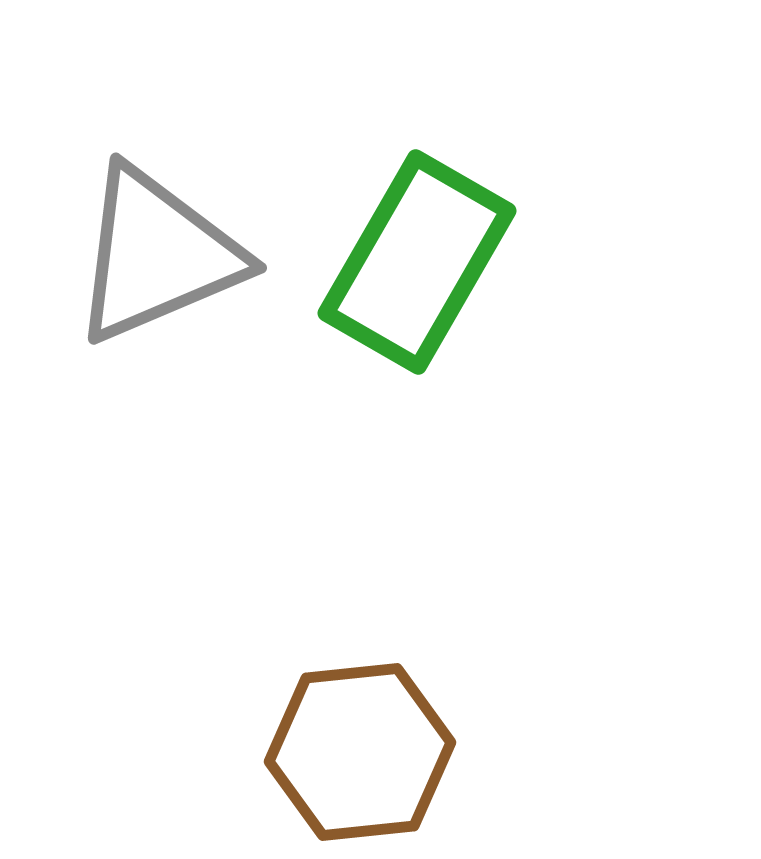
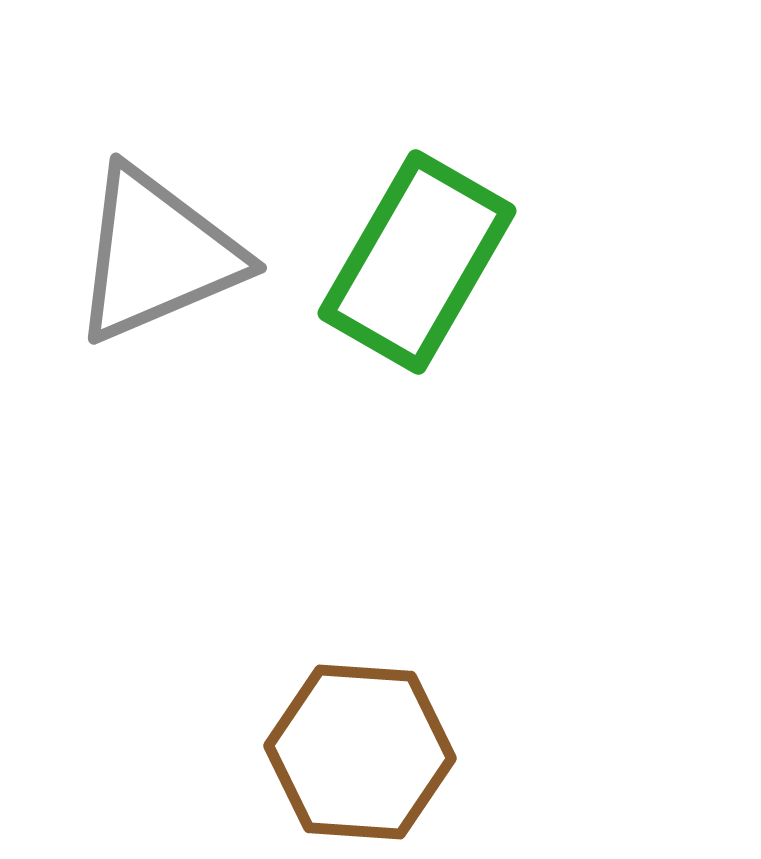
brown hexagon: rotated 10 degrees clockwise
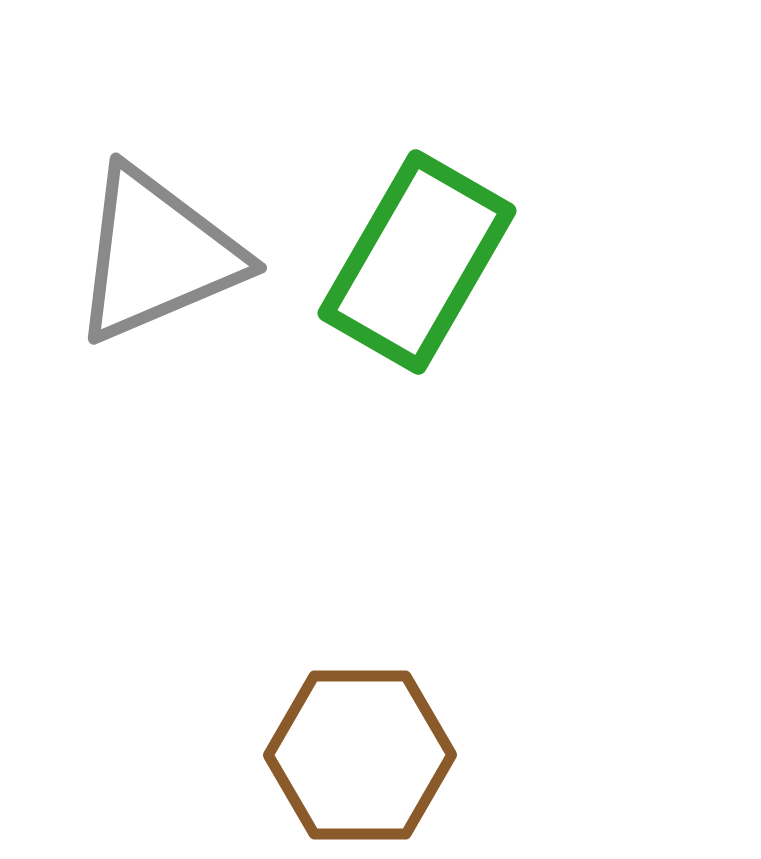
brown hexagon: moved 3 px down; rotated 4 degrees counterclockwise
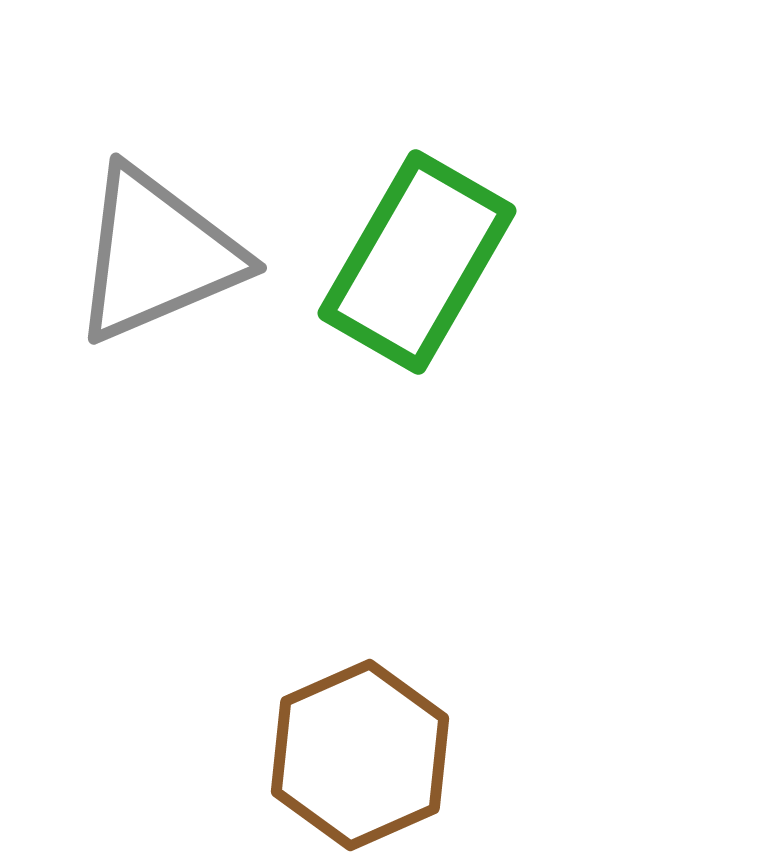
brown hexagon: rotated 24 degrees counterclockwise
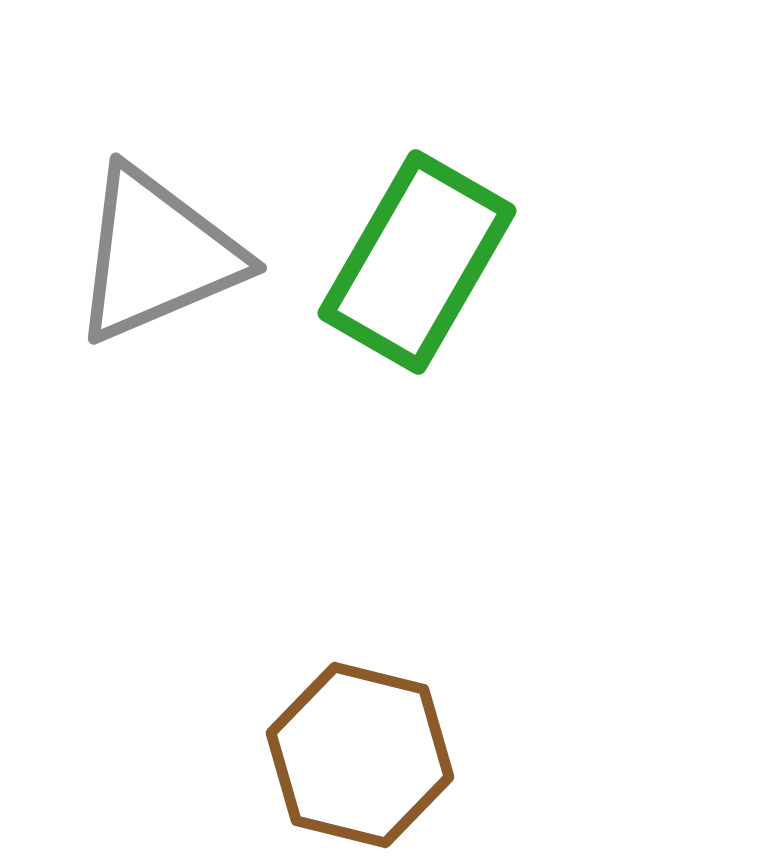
brown hexagon: rotated 22 degrees counterclockwise
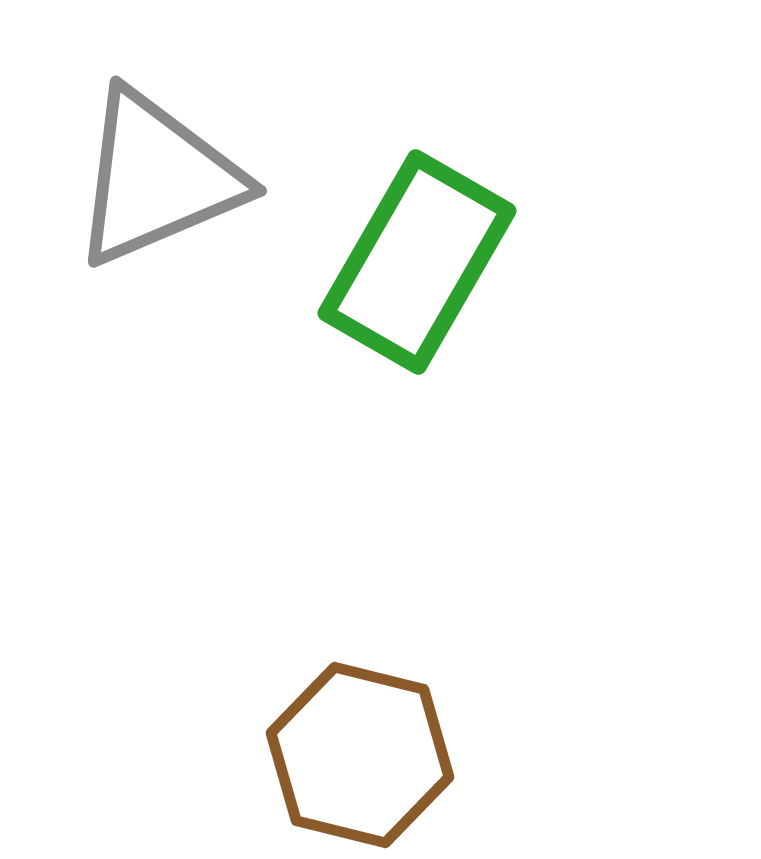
gray triangle: moved 77 px up
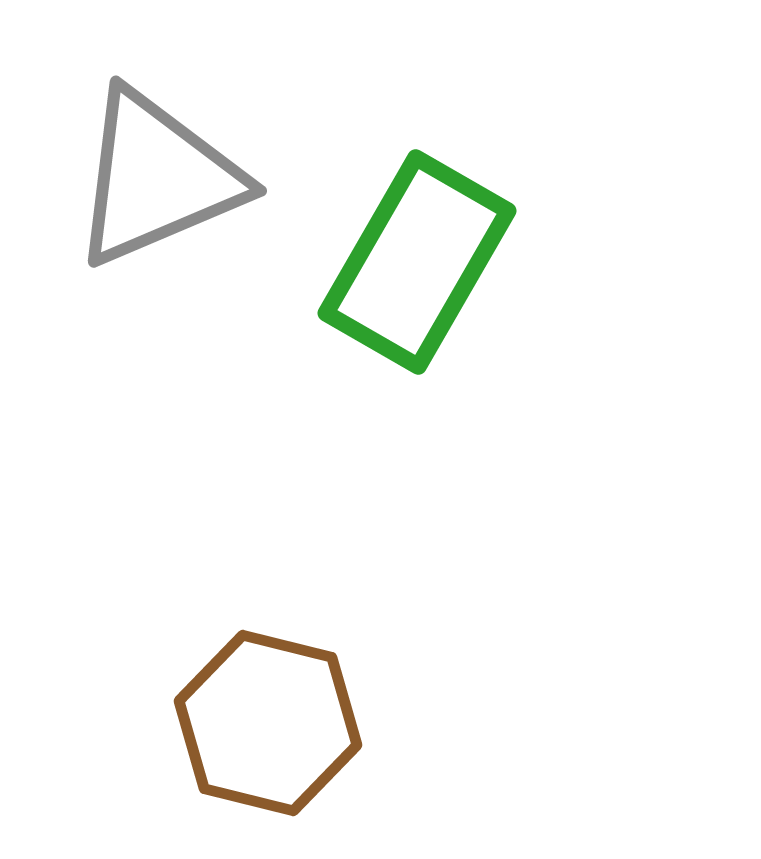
brown hexagon: moved 92 px left, 32 px up
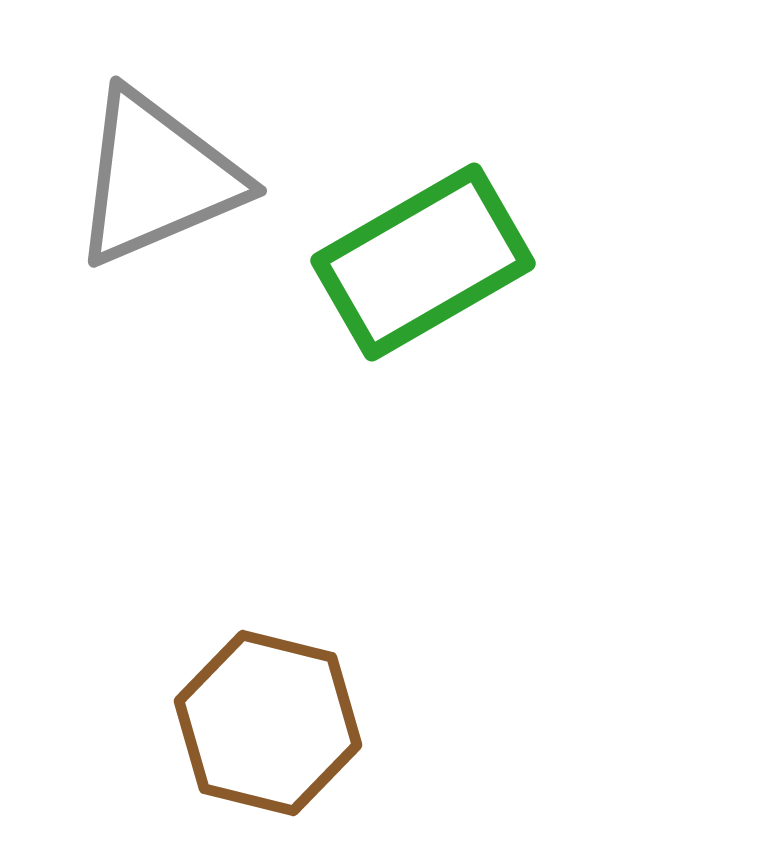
green rectangle: moved 6 px right; rotated 30 degrees clockwise
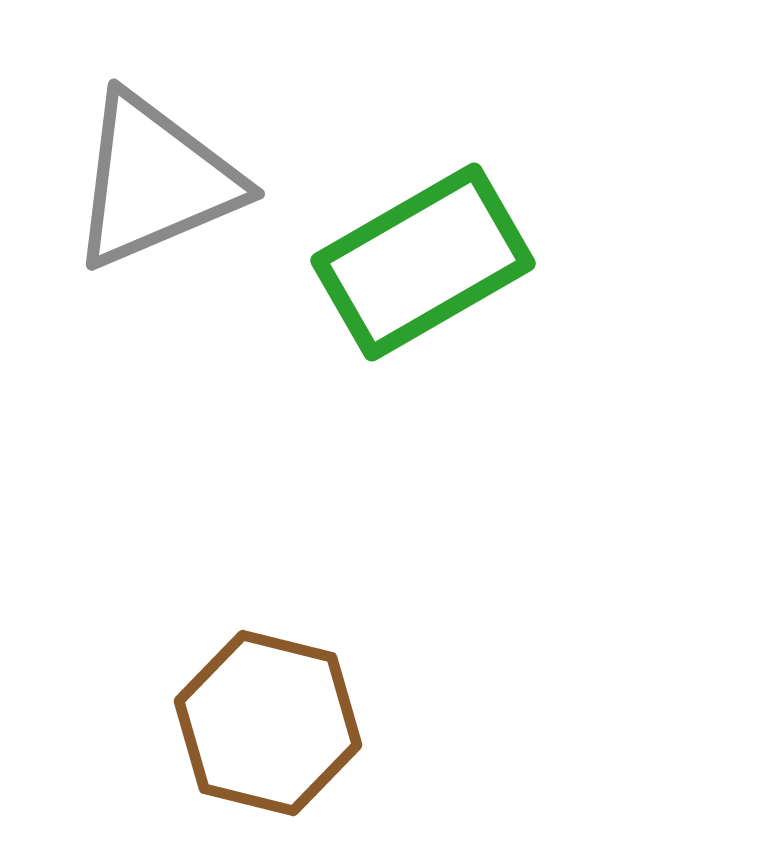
gray triangle: moved 2 px left, 3 px down
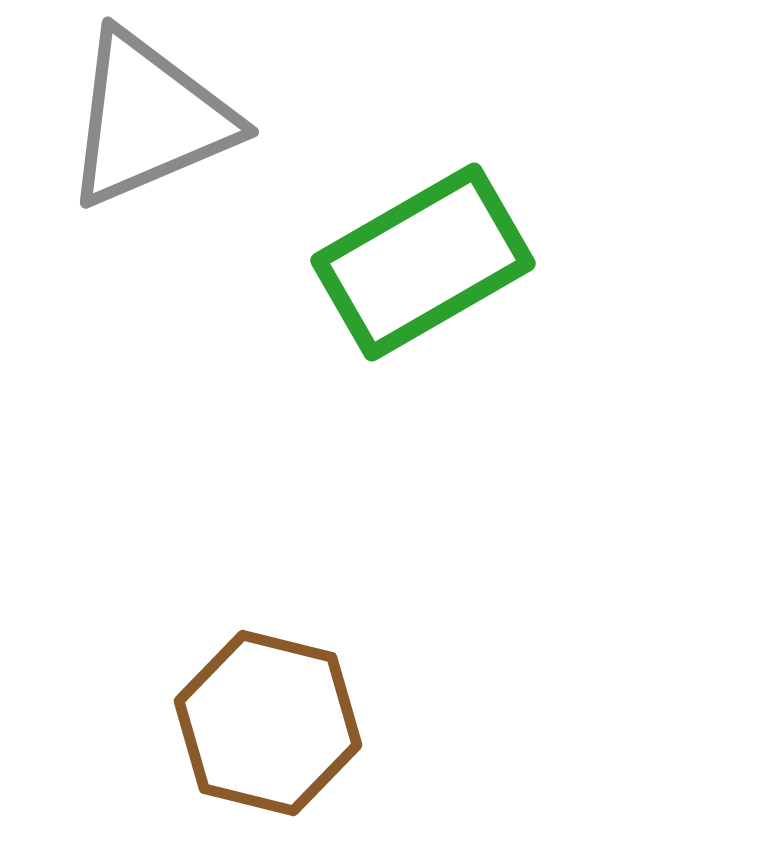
gray triangle: moved 6 px left, 62 px up
